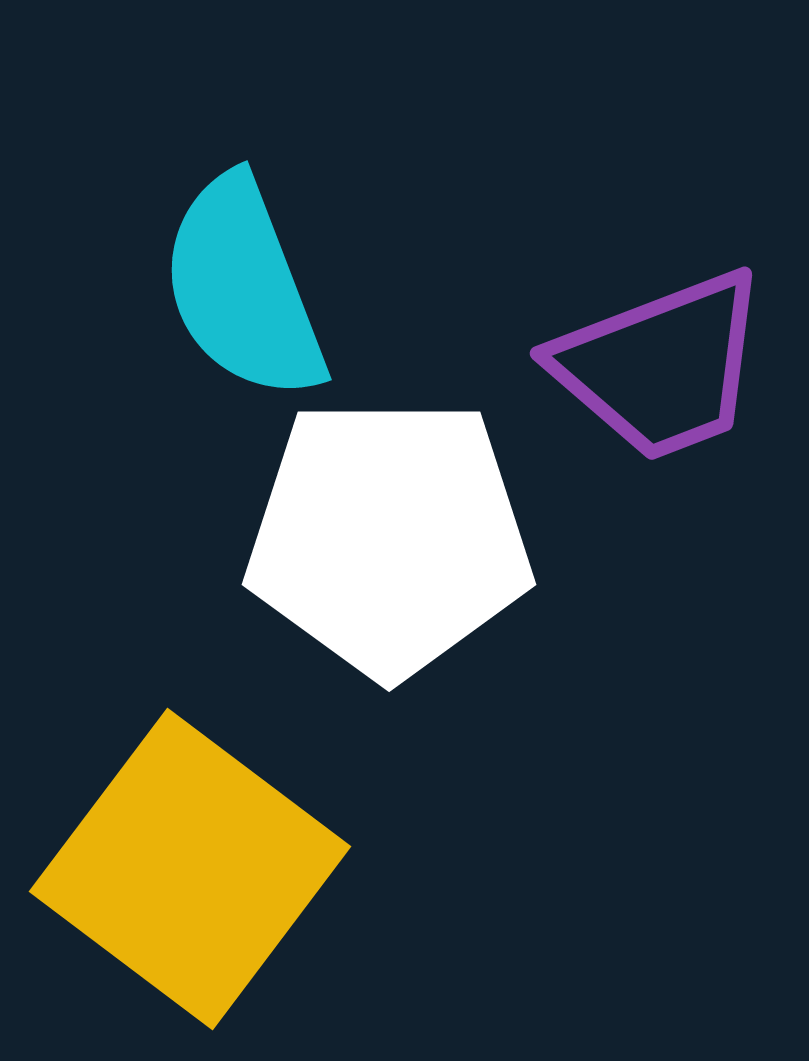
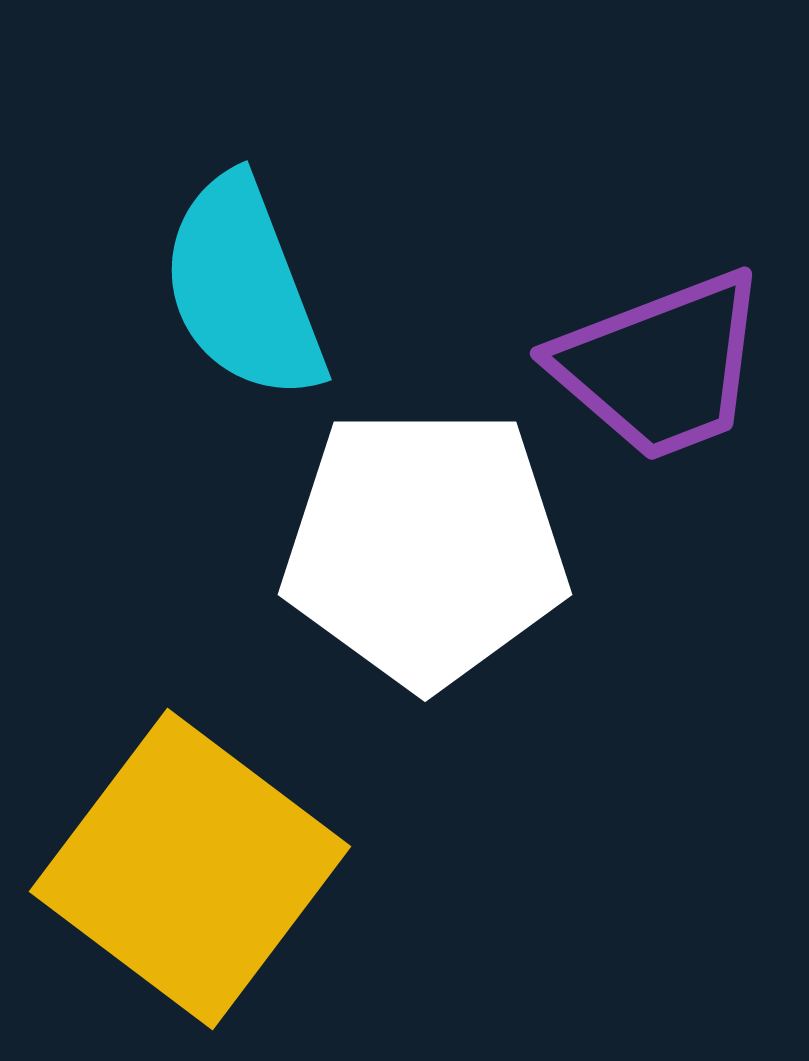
white pentagon: moved 36 px right, 10 px down
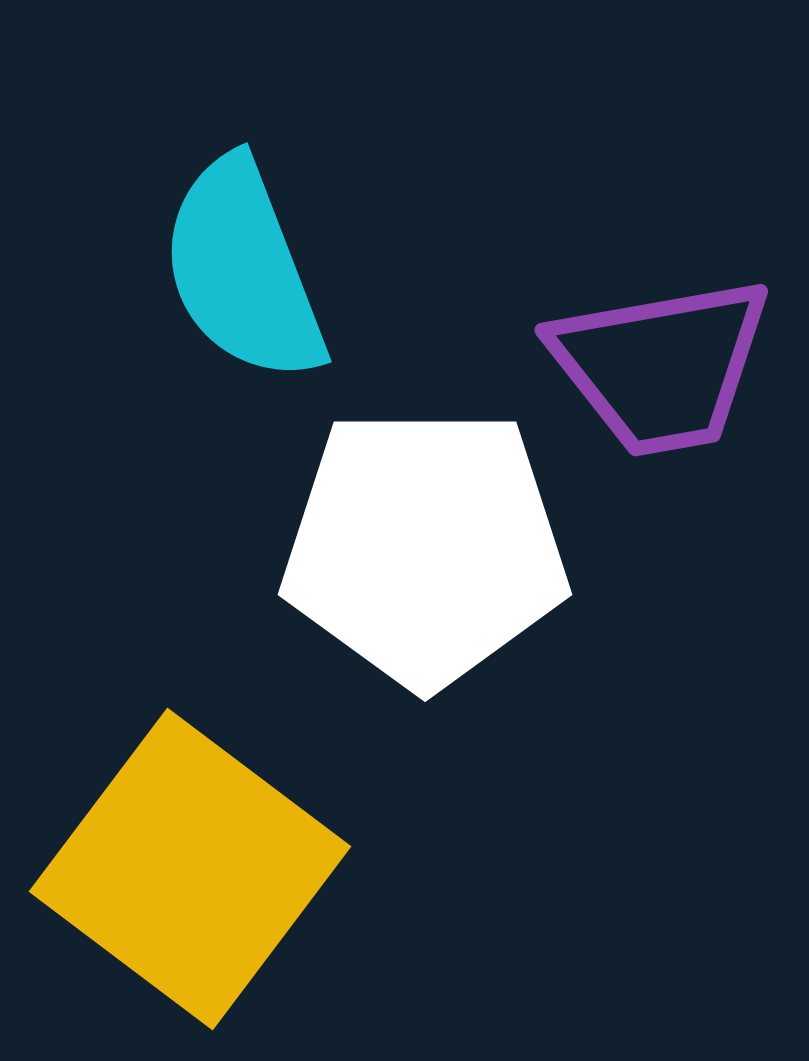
cyan semicircle: moved 18 px up
purple trapezoid: rotated 11 degrees clockwise
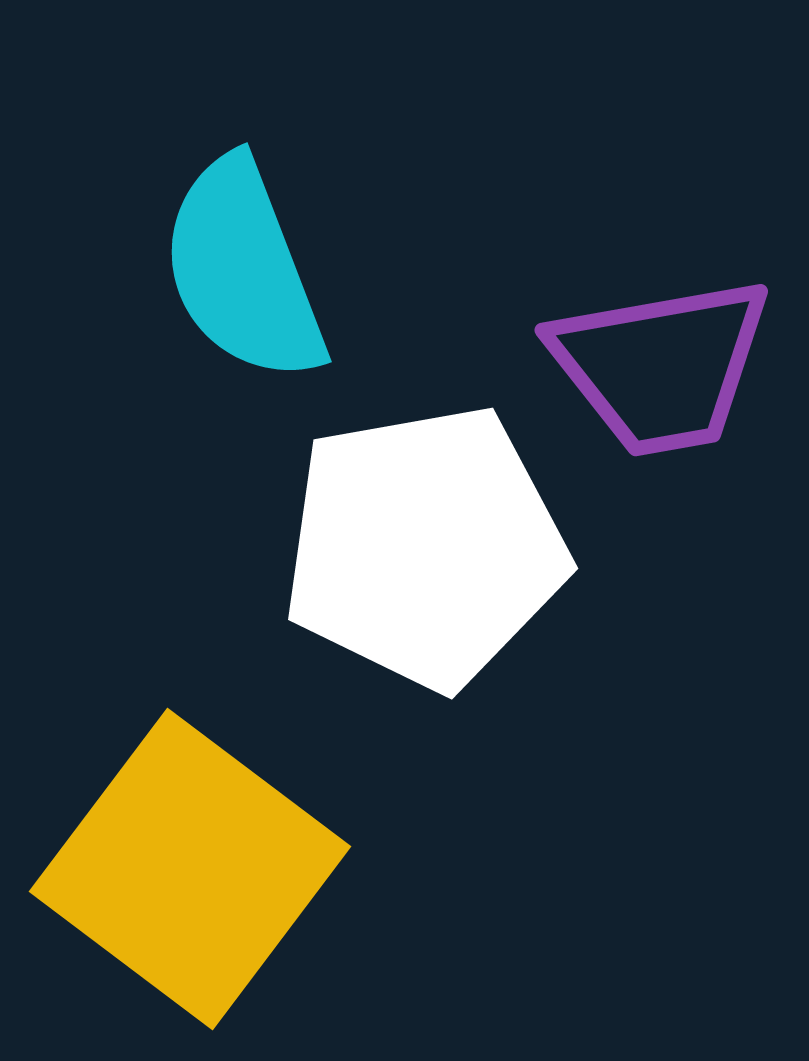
white pentagon: rotated 10 degrees counterclockwise
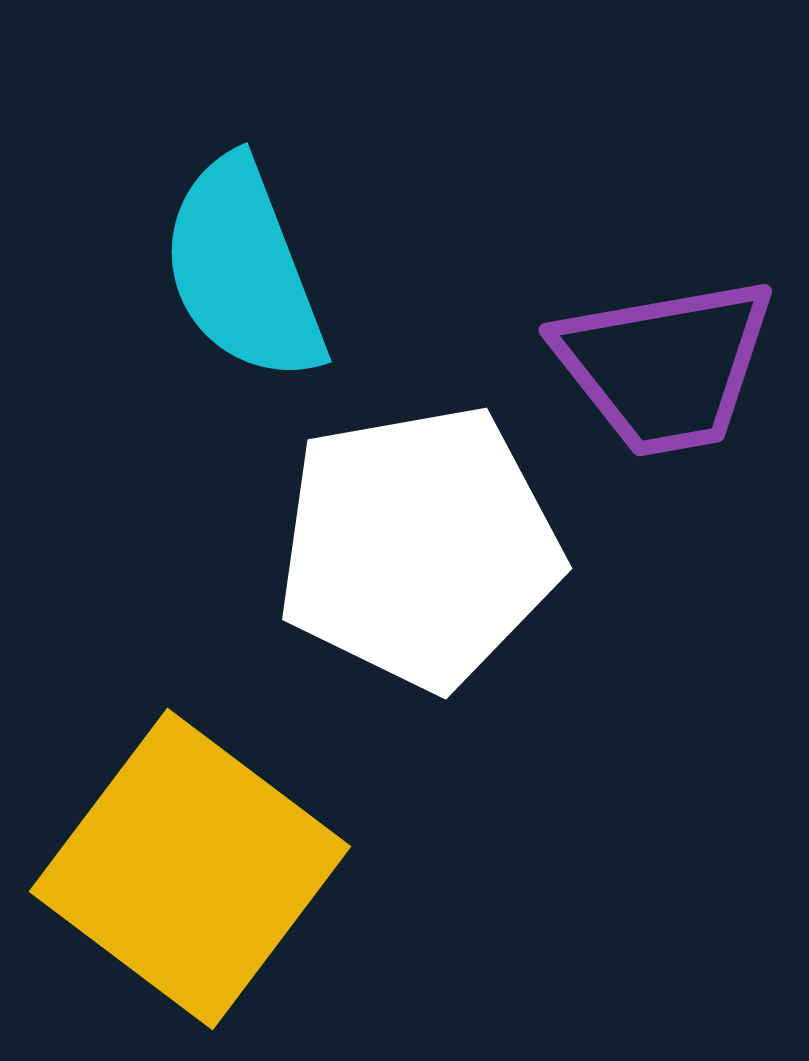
purple trapezoid: moved 4 px right
white pentagon: moved 6 px left
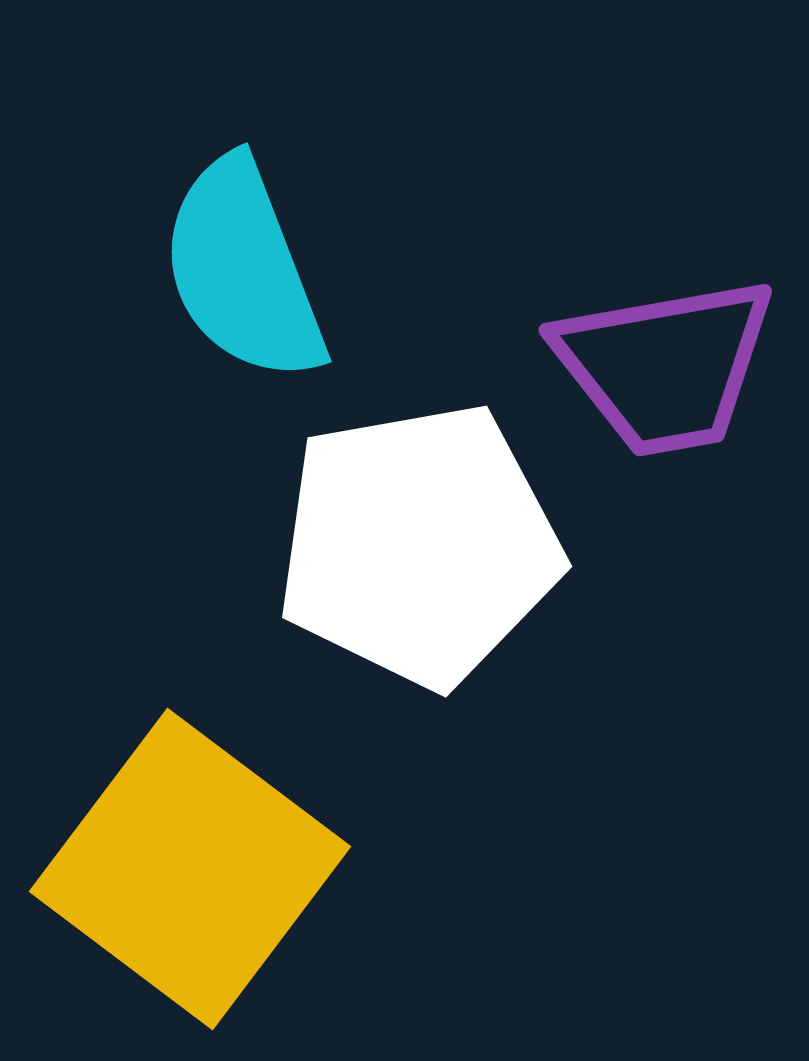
white pentagon: moved 2 px up
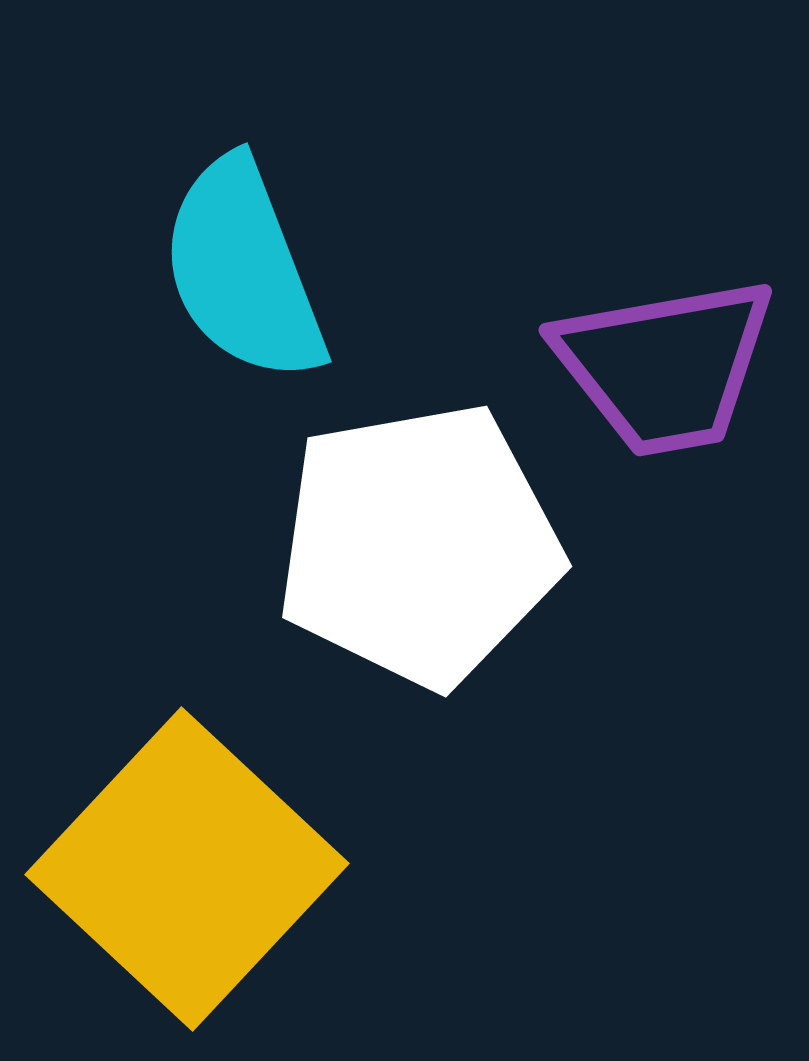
yellow square: moved 3 px left; rotated 6 degrees clockwise
